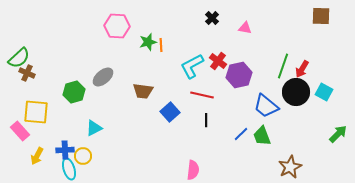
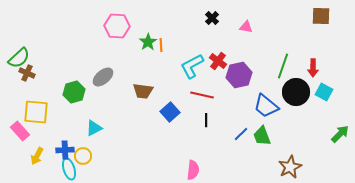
pink triangle: moved 1 px right, 1 px up
green star: rotated 18 degrees counterclockwise
red arrow: moved 11 px right, 1 px up; rotated 30 degrees counterclockwise
green arrow: moved 2 px right
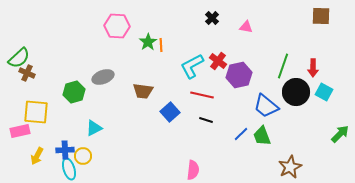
gray ellipse: rotated 20 degrees clockwise
black line: rotated 72 degrees counterclockwise
pink rectangle: rotated 60 degrees counterclockwise
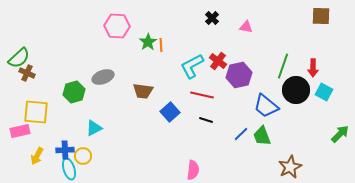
black circle: moved 2 px up
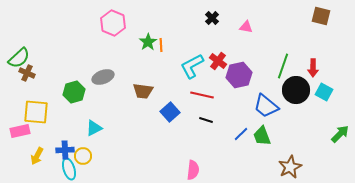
brown square: rotated 12 degrees clockwise
pink hexagon: moved 4 px left, 3 px up; rotated 20 degrees clockwise
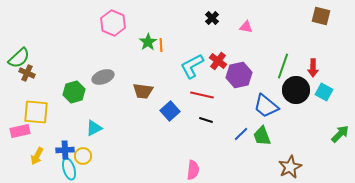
blue square: moved 1 px up
